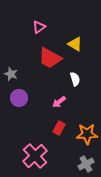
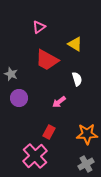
red trapezoid: moved 3 px left, 2 px down
white semicircle: moved 2 px right
red rectangle: moved 10 px left, 4 px down
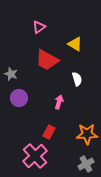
pink arrow: rotated 144 degrees clockwise
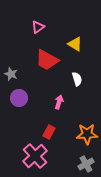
pink triangle: moved 1 px left
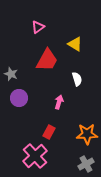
red trapezoid: rotated 90 degrees counterclockwise
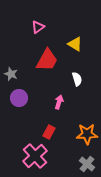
gray cross: moved 1 px right; rotated 21 degrees counterclockwise
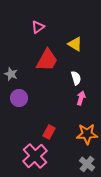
white semicircle: moved 1 px left, 1 px up
pink arrow: moved 22 px right, 4 px up
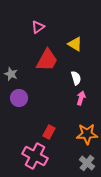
pink cross: rotated 20 degrees counterclockwise
gray cross: moved 1 px up
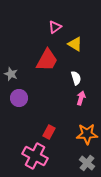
pink triangle: moved 17 px right
